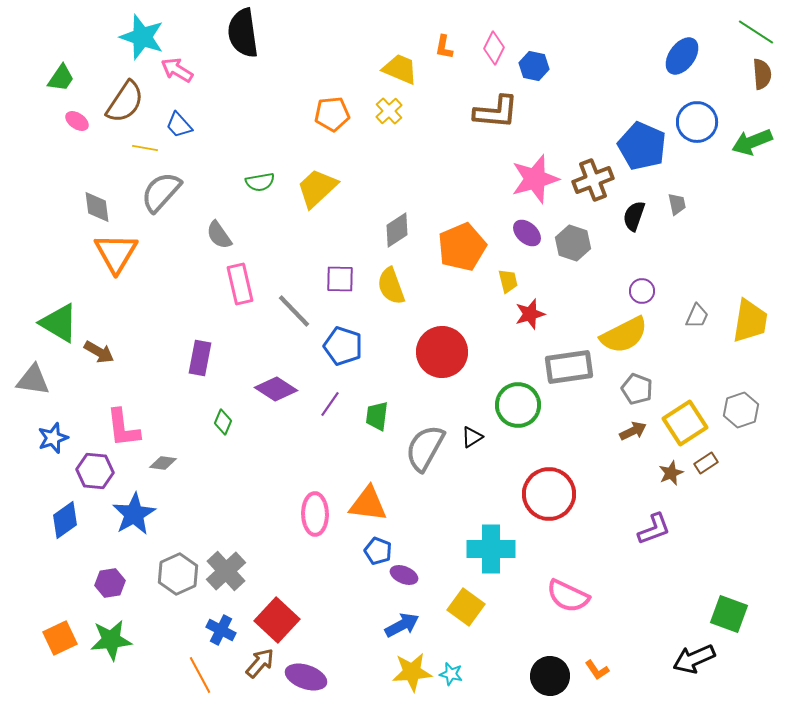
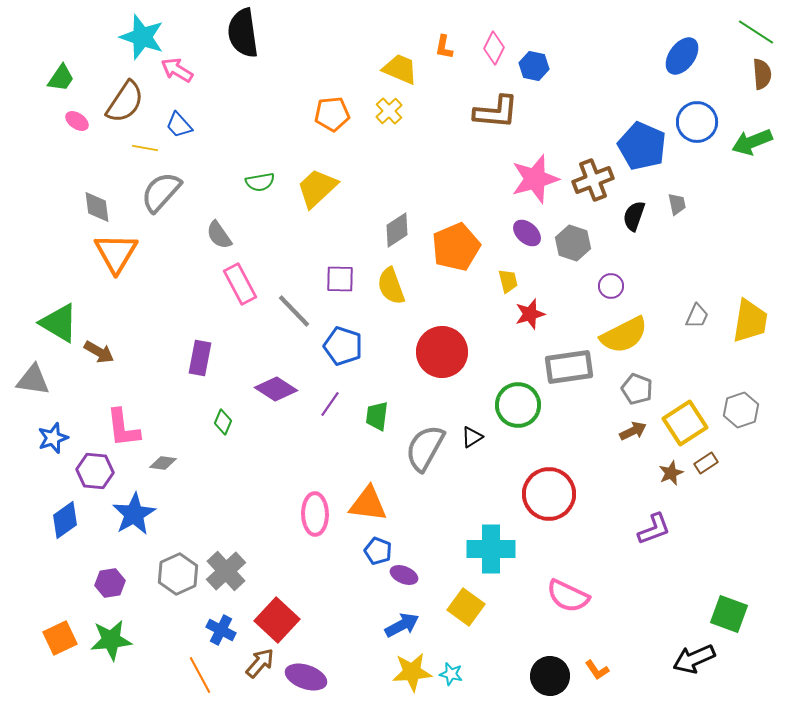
orange pentagon at (462, 247): moved 6 px left
pink rectangle at (240, 284): rotated 15 degrees counterclockwise
purple circle at (642, 291): moved 31 px left, 5 px up
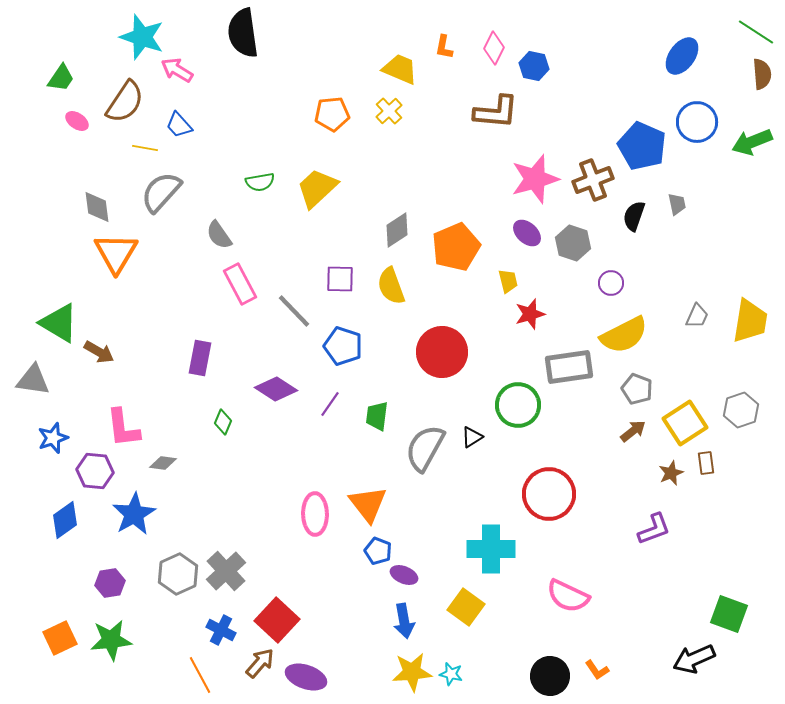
purple circle at (611, 286): moved 3 px up
brown arrow at (633, 431): rotated 12 degrees counterclockwise
brown rectangle at (706, 463): rotated 65 degrees counterclockwise
orange triangle at (368, 504): rotated 45 degrees clockwise
blue arrow at (402, 625): moved 2 px right, 4 px up; rotated 108 degrees clockwise
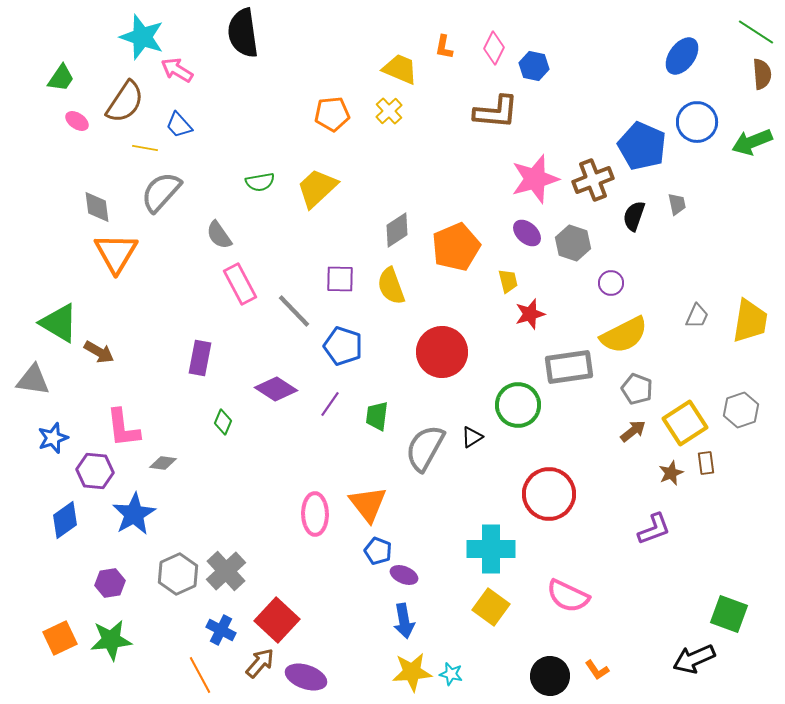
yellow square at (466, 607): moved 25 px right
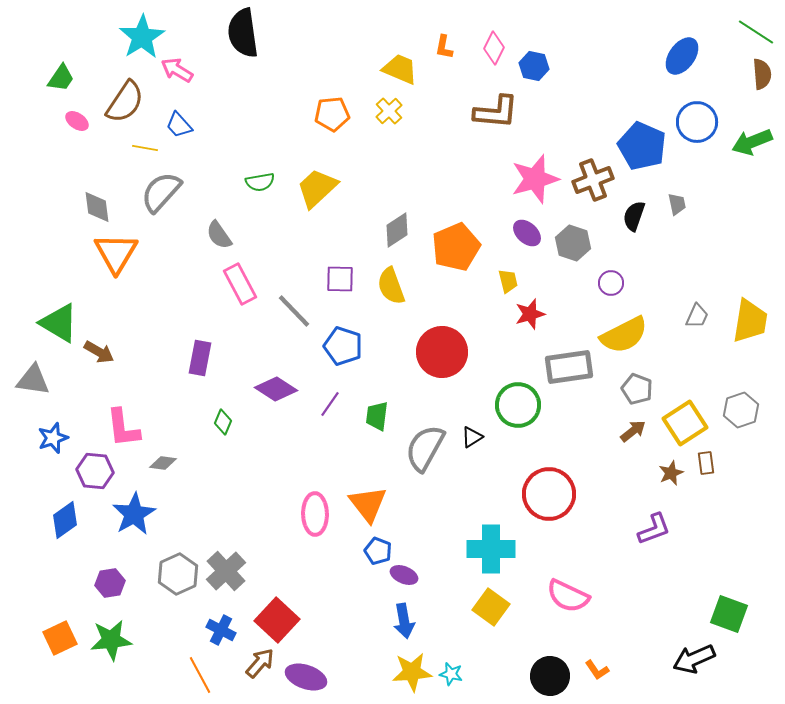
cyan star at (142, 37): rotated 21 degrees clockwise
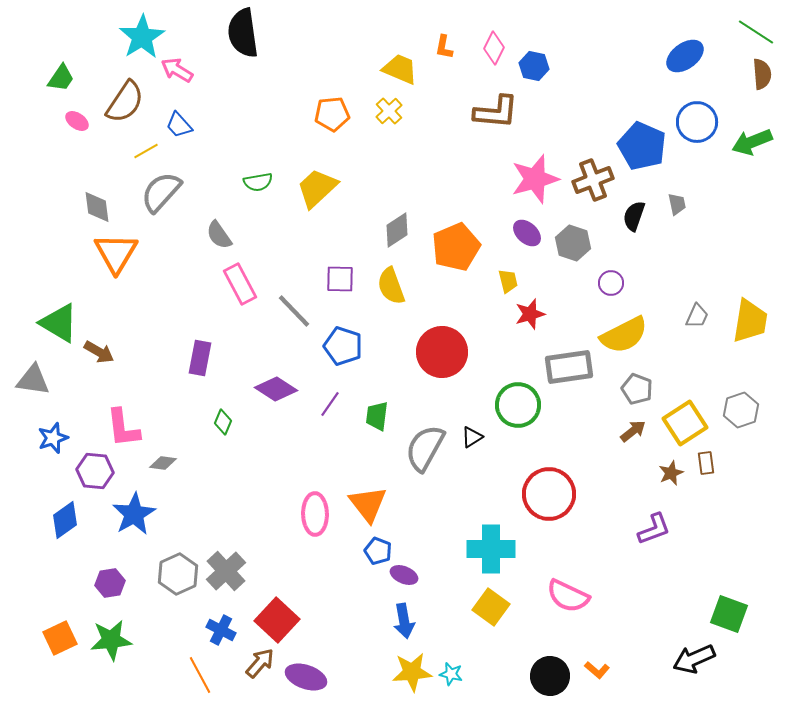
blue ellipse at (682, 56): moved 3 px right; rotated 18 degrees clockwise
yellow line at (145, 148): moved 1 px right, 3 px down; rotated 40 degrees counterclockwise
green semicircle at (260, 182): moved 2 px left
orange L-shape at (597, 670): rotated 15 degrees counterclockwise
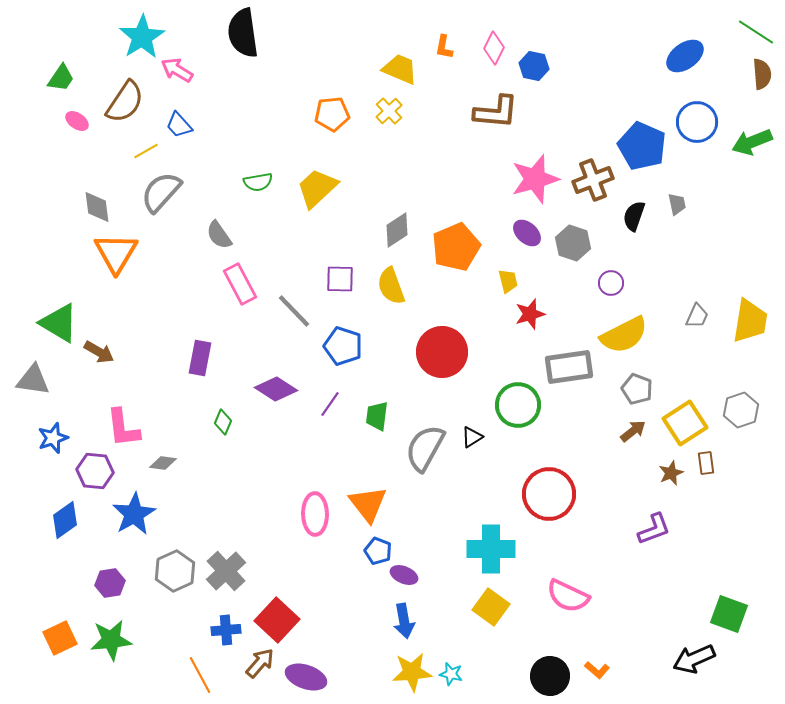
gray hexagon at (178, 574): moved 3 px left, 3 px up
blue cross at (221, 630): moved 5 px right; rotated 32 degrees counterclockwise
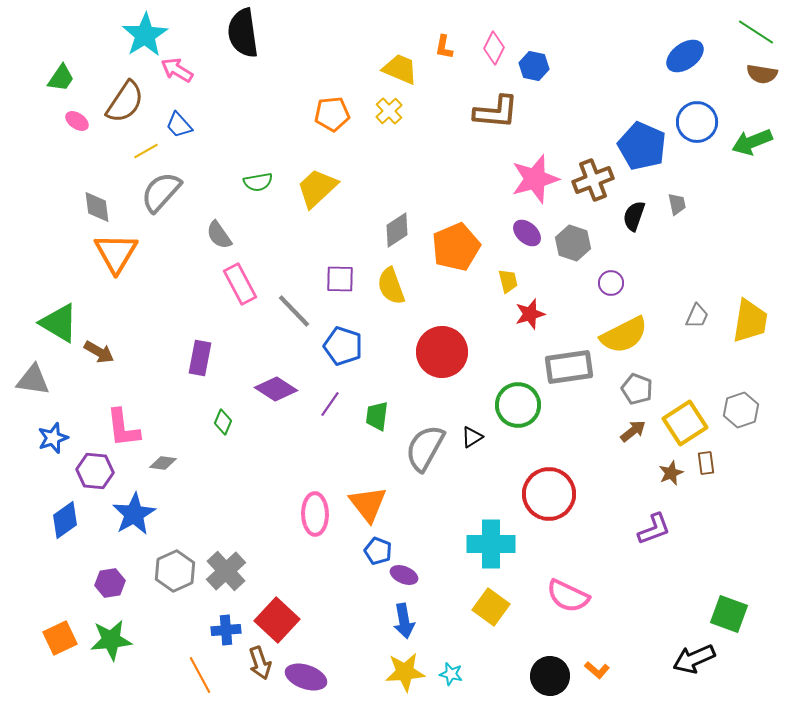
cyan star at (142, 37): moved 3 px right, 2 px up
brown semicircle at (762, 74): rotated 104 degrees clockwise
cyan cross at (491, 549): moved 5 px up
brown arrow at (260, 663): rotated 120 degrees clockwise
yellow star at (412, 672): moved 7 px left
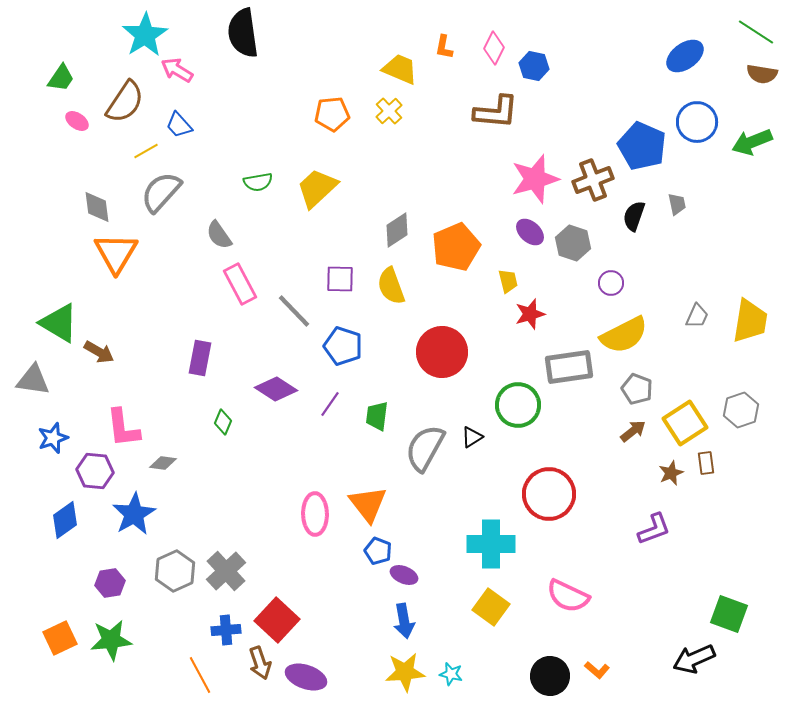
purple ellipse at (527, 233): moved 3 px right, 1 px up
